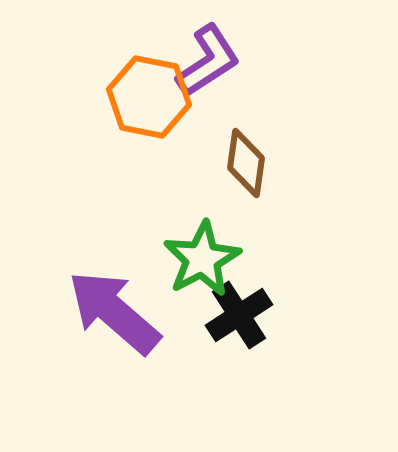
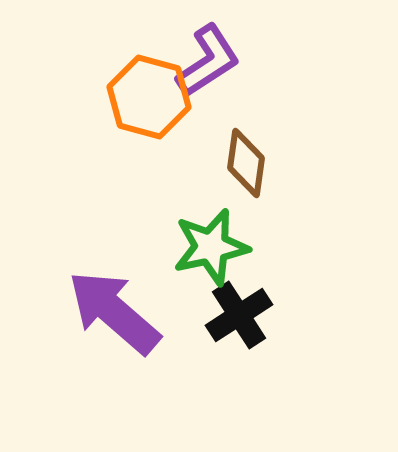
orange hexagon: rotated 4 degrees clockwise
green star: moved 9 px right, 12 px up; rotated 16 degrees clockwise
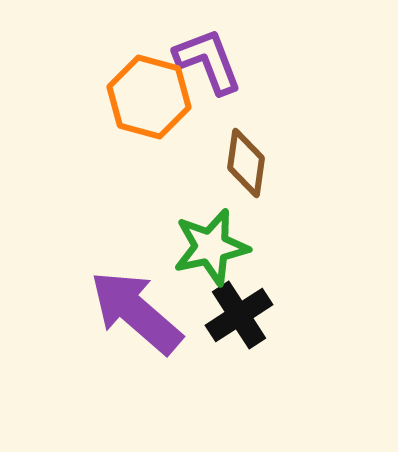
purple L-shape: rotated 78 degrees counterclockwise
purple arrow: moved 22 px right
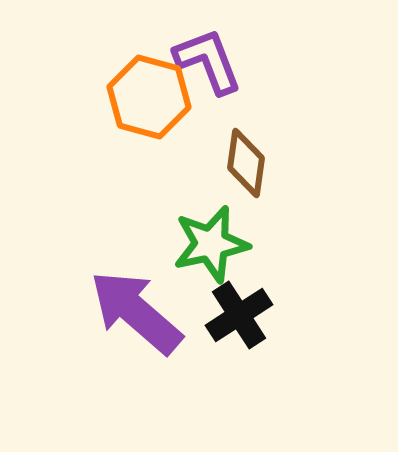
green star: moved 3 px up
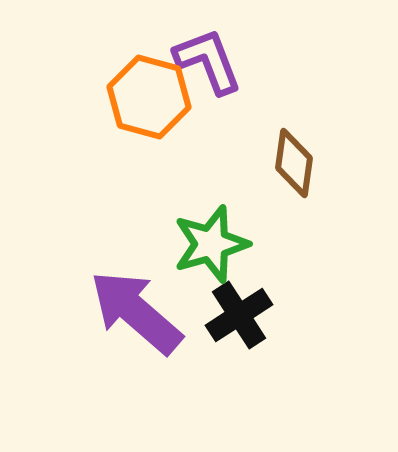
brown diamond: moved 48 px right
green star: rotated 4 degrees counterclockwise
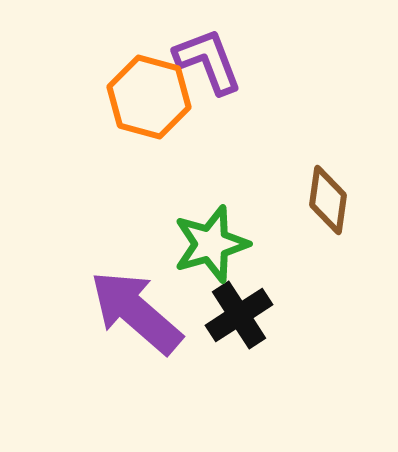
brown diamond: moved 34 px right, 37 px down
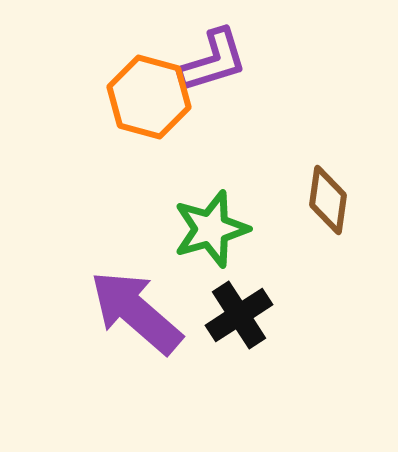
purple L-shape: moved 5 px right; rotated 94 degrees clockwise
green star: moved 15 px up
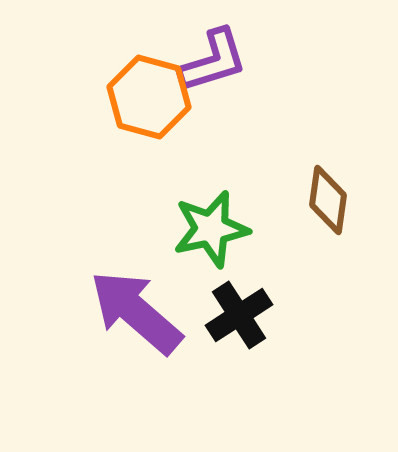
green star: rotated 4 degrees clockwise
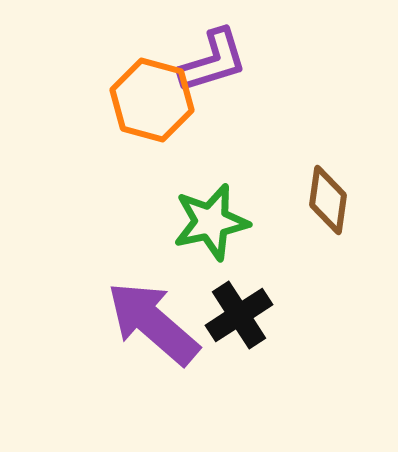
orange hexagon: moved 3 px right, 3 px down
green star: moved 7 px up
purple arrow: moved 17 px right, 11 px down
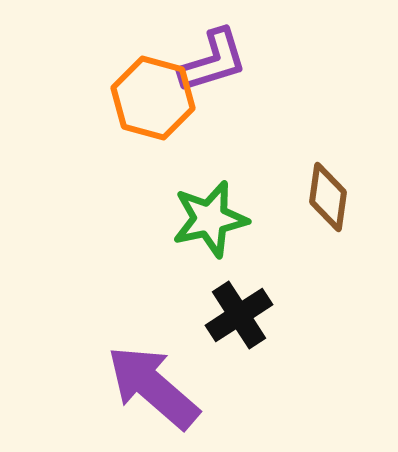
orange hexagon: moved 1 px right, 2 px up
brown diamond: moved 3 px up
green star: moved 1 px left, 3 px up
purple arrow: moved 64 px down
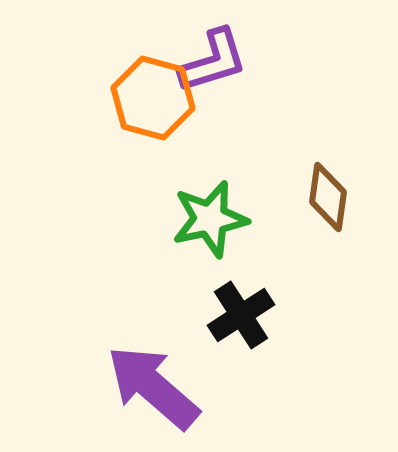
black cross: moved 2 px right
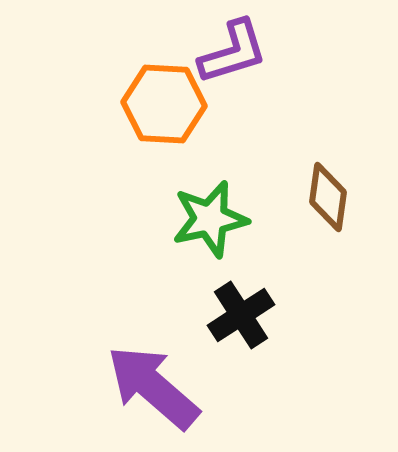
purple L-shape: moved 20 px right, 9 px up
orange hexagon: moved 11 px right, 6 px down; rotated 12 degrees counterclockwise
